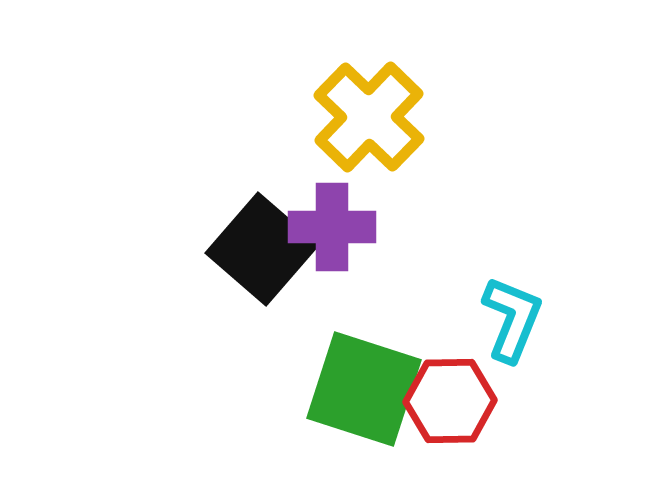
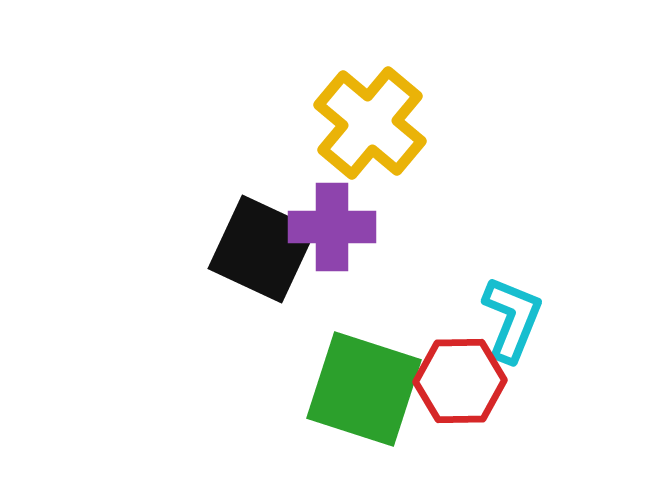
yellow cross: moved 1 px right, 6 px down; rotated 4 degrees counterclockwise
black square: rotated 16 degrees counterclockwise
red hexagon: moved 10 px right, 20 px up
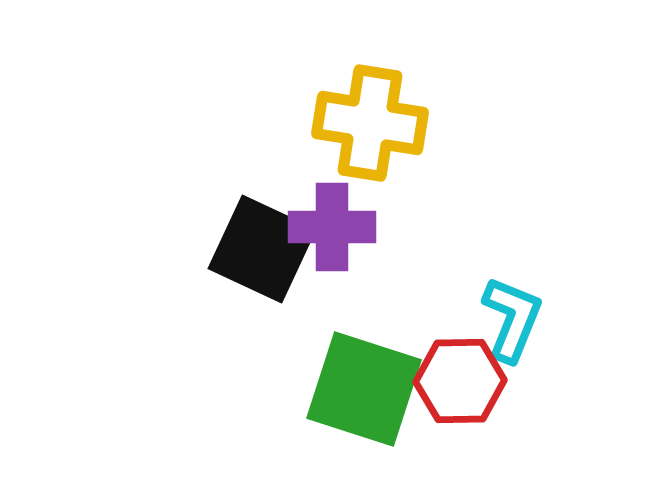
yellow cross: rotated 31 degrees counterclockwise
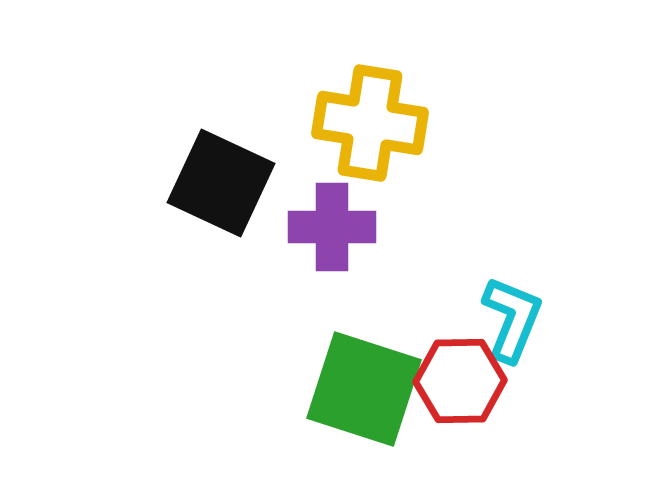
black square: moved 41 px left, 66 px up
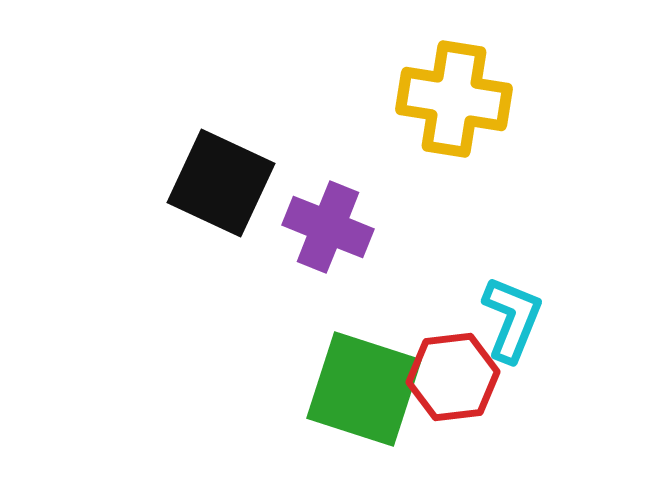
yellow cross: moved 84 px right, 24 px up
purple cross: moved 4 px left; rotated 22 degrees clockwise
red hexagon: moved 7 px left, 4 px up; rotated 6 degrees counterclockwise
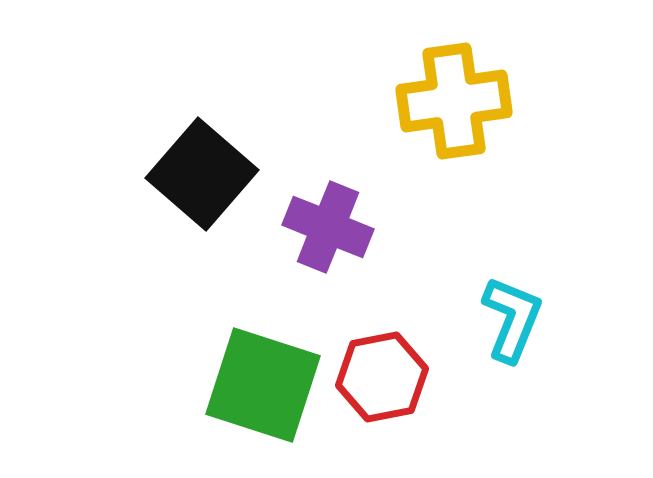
yellow cross: moved 2 px down; rotated 17 degrees counterclockwise
black square: moved 19 px left, 9 px up; rotated 16 degrees clockwise
red hexagon: moved 71 px left; rotated 4 degrees counterclockwise
green square: moved 101 px left, 4 px up
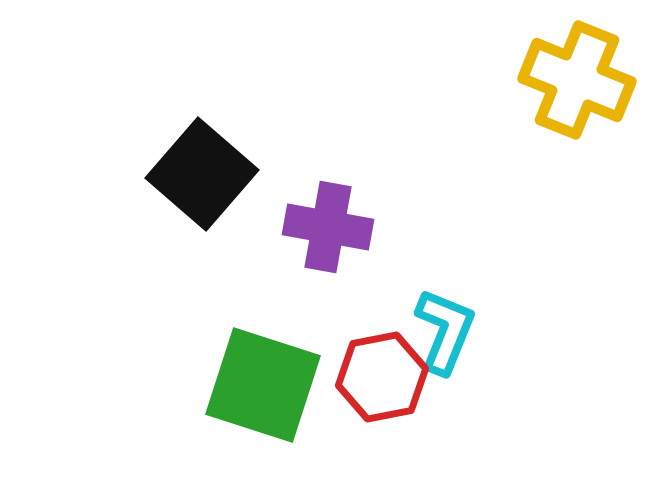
yellow cross: moved 123 px right, 21 px up; rotated 30 degrees clockwise
purple cross: rotated 12 degrees counterclockwise
cyan L-shape: moved 67 px left, 12 px down
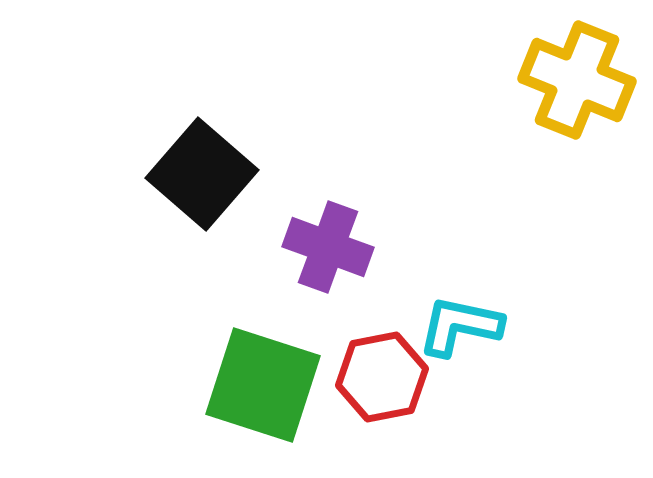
purple cross: moved 20 px down; rotated 10 degrees clockwise
cyan L-shape: moved 15 px right, 5 px up; rotated 100 degrees counterclockwise
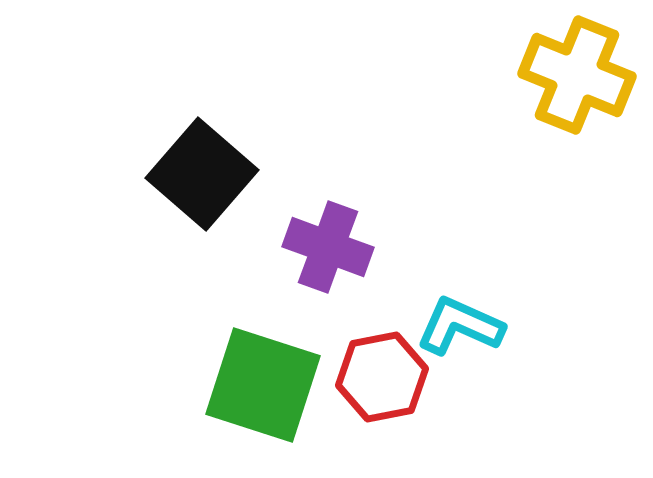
yellow cross: moved 5 px up
cyan L-shape: rotated 12 degrees clockwise
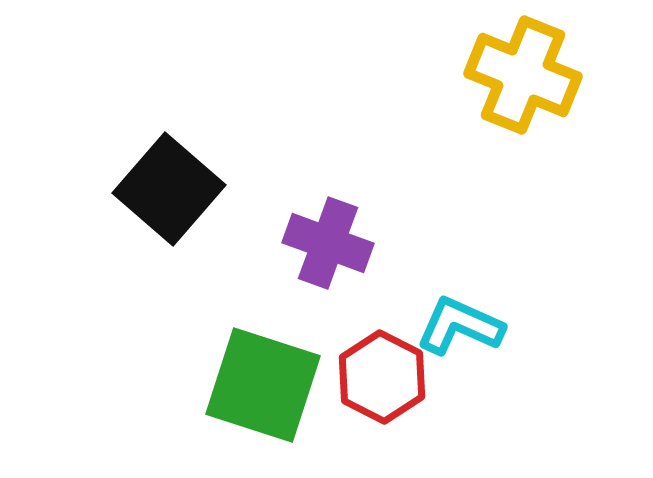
yellow cross: moved 54 px left
black square: moved 33 px left, 15 px down
purple cross: moved 4 px up
red hexagon: rotated 22 degrees counterclockwise
